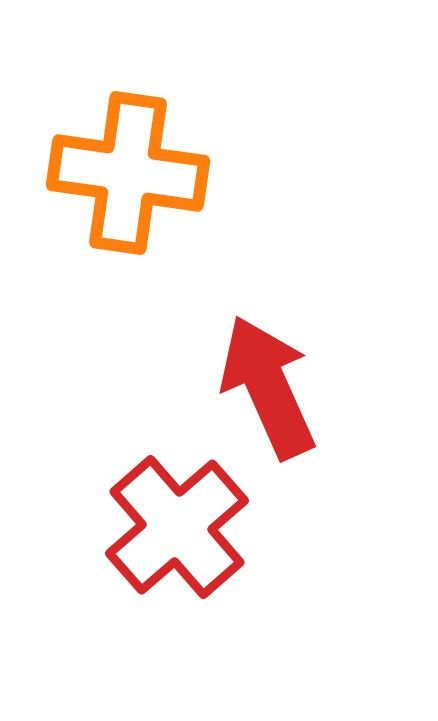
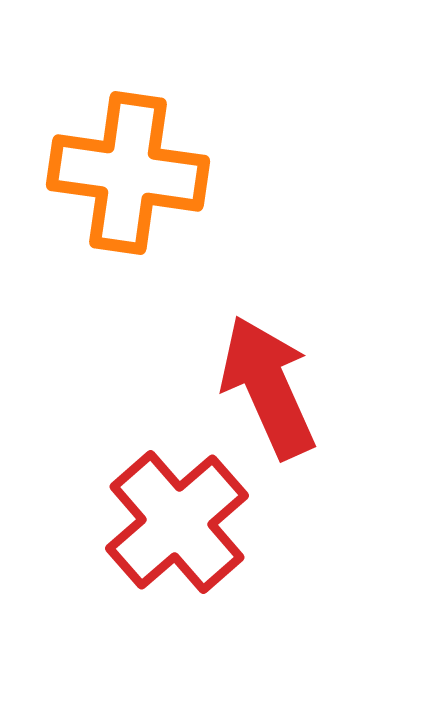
red cross: moved 5 px up
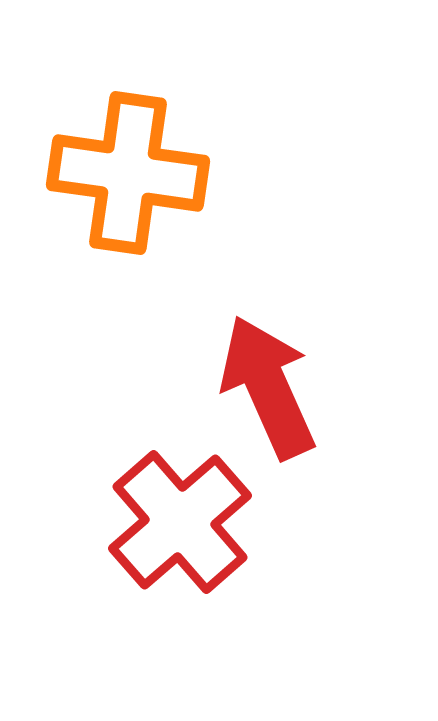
red cross: moved 3 px right
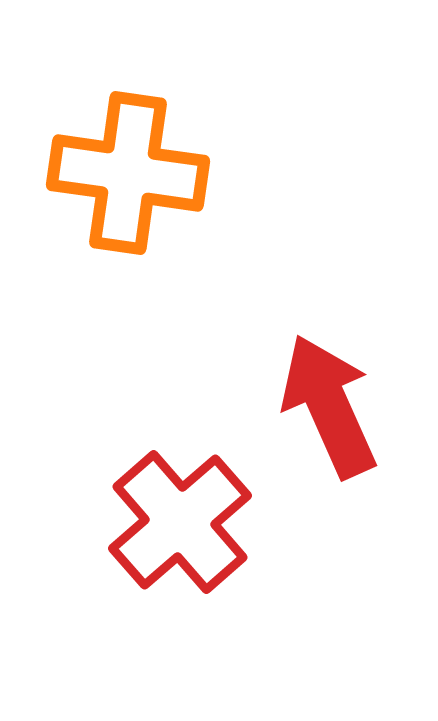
red arrow: moved 61 px right, 19 px down
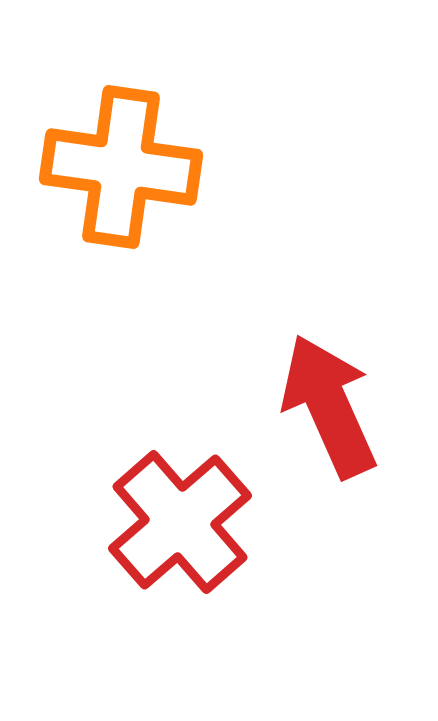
orange cross: moved 7 px left, 6 px up
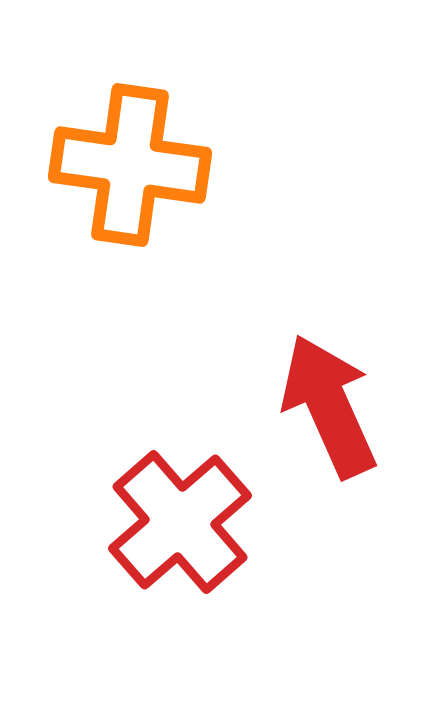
orange cross: moved 9 px right, 2 px up
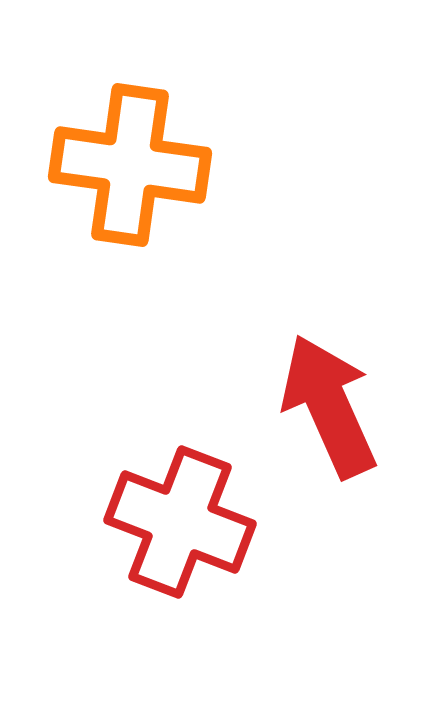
red cross: rotated 28 degrees counterclockwise
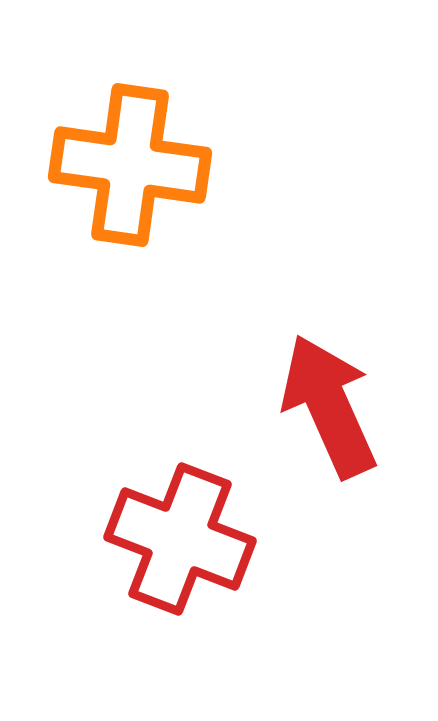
red cross: moved 17 px down
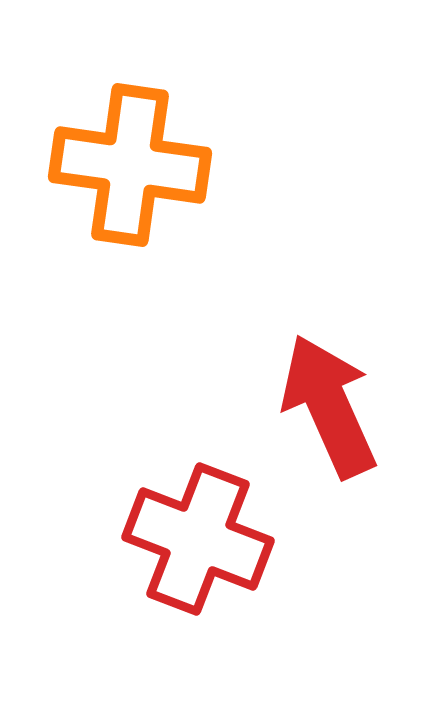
red cross: moved 18 px right
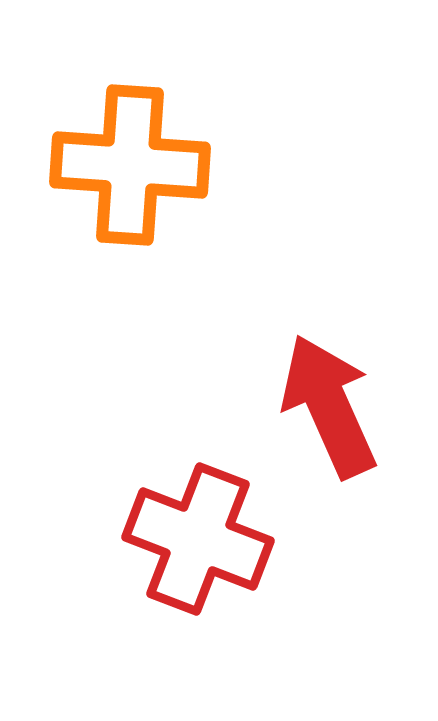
orange cross: rotated 4 degrees counterclockwise
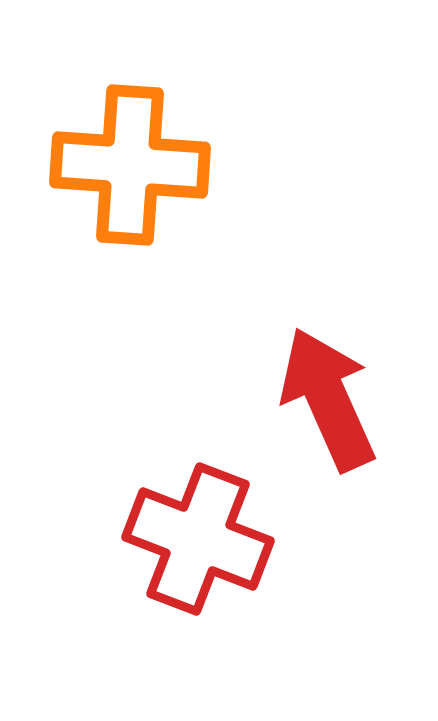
red arrow: moved 1 px left, 7 px up
